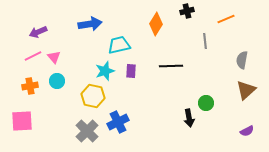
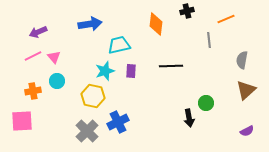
orange diamond: rotated 25 degrees counterclockwise
gray line: moved 4 px right, 1 px up
orange cross: moved 3 px right, 5 px down
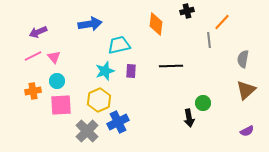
orange line: moved 4 px left, 3 px down; rotated 24 degrees counterclockwise
gray semicircle: moved 1 px right, 1 px up
yellow hexagon: moved 6 px right, 4 px down; rotated 25 degrees clockwise
green circle: moved 3 px left
pink square: moved 39 px right, 16 px up
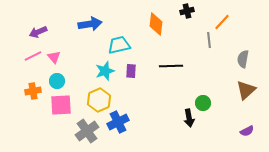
gray cross: rotated 10 degrees clockwise
